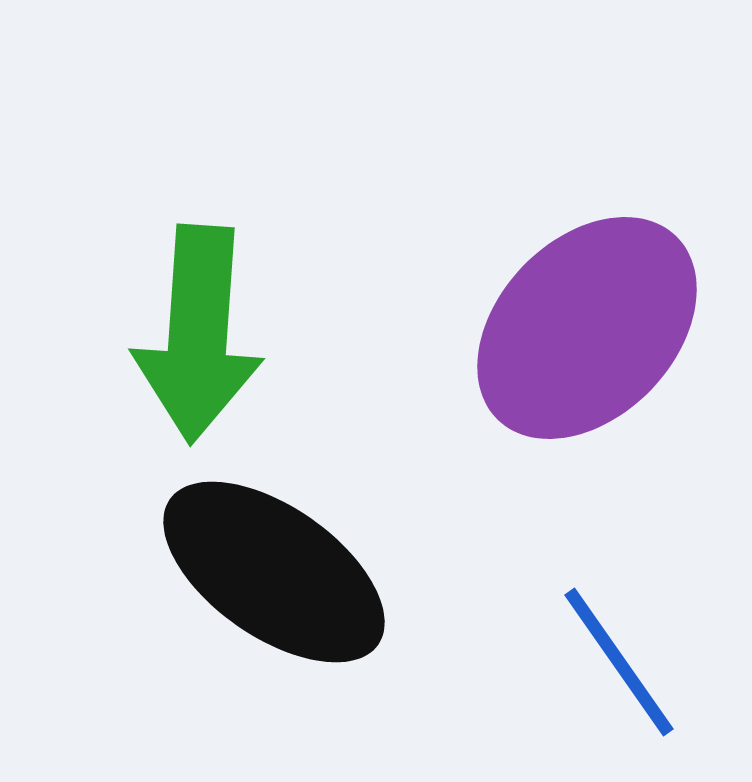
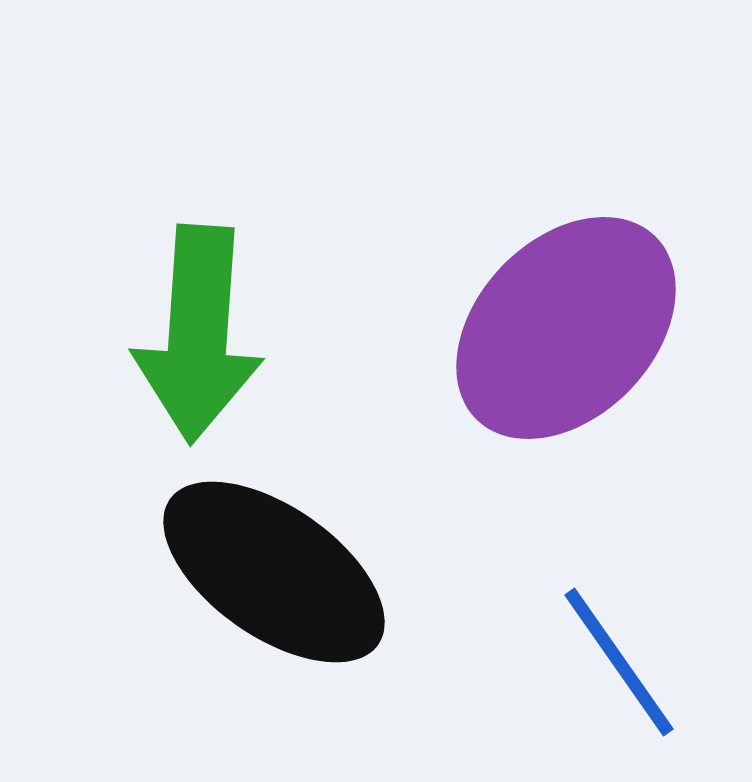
purple ellipse: moved 21 px left
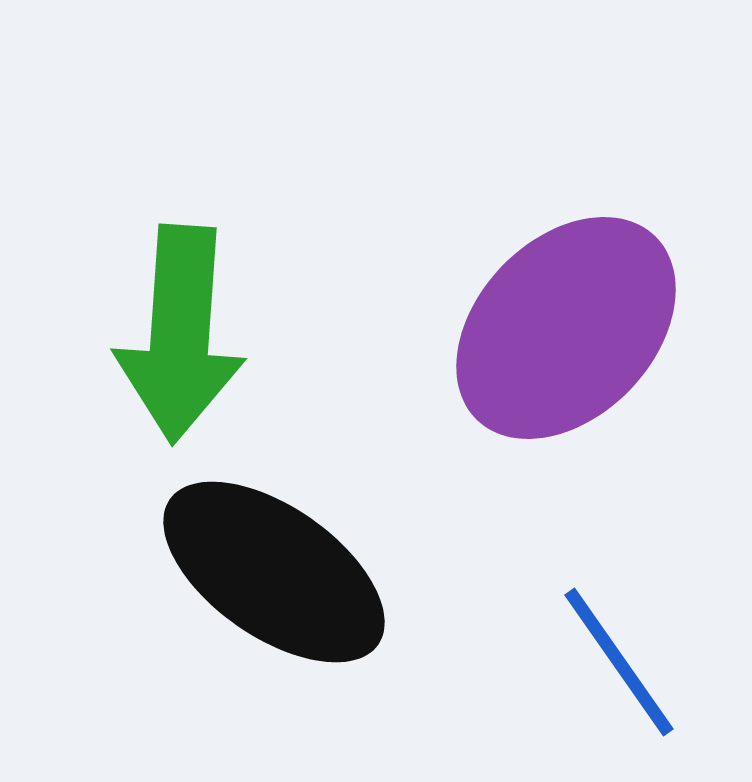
green arrow: moved 18 px left
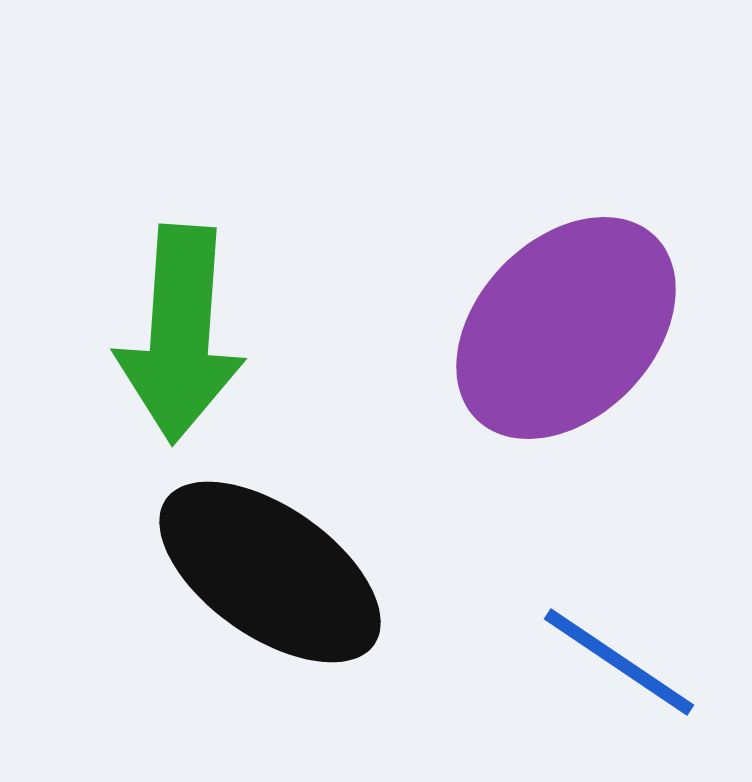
black ellipse: moved 4 px left
blue line: rotated 21 degrees counterclockwise
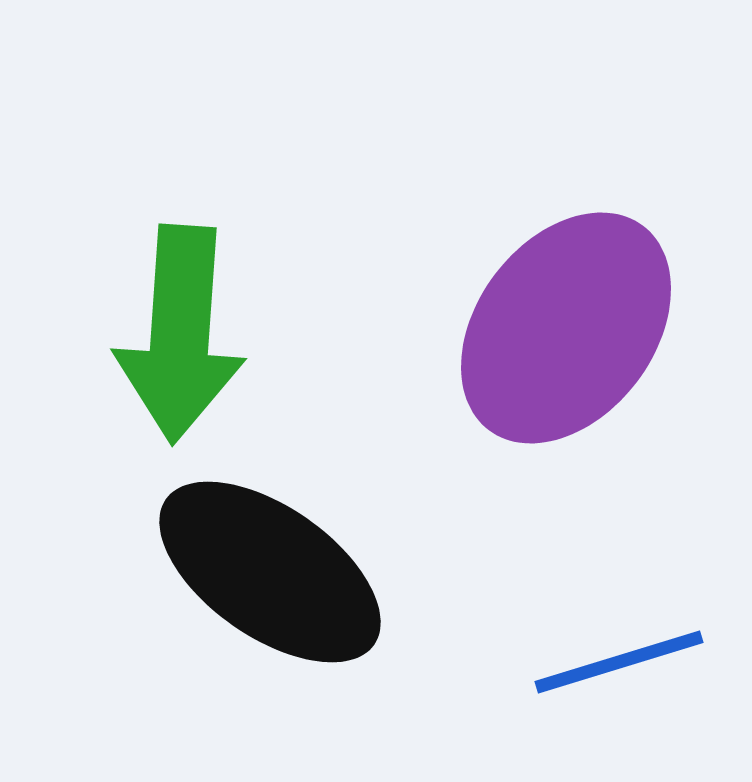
purple ellipse: rotated 7 degrees counterclockwise
blue line: rotated 51 degrees counterclockwise
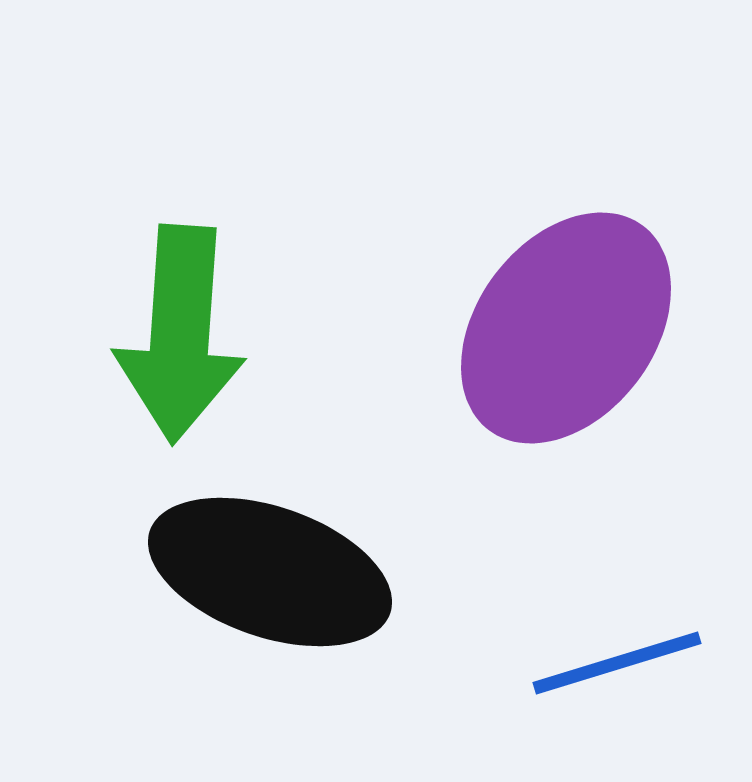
black ellipse: rotated 16 degrees counterclockwise
blue line: moved 2 px left, 1 px down
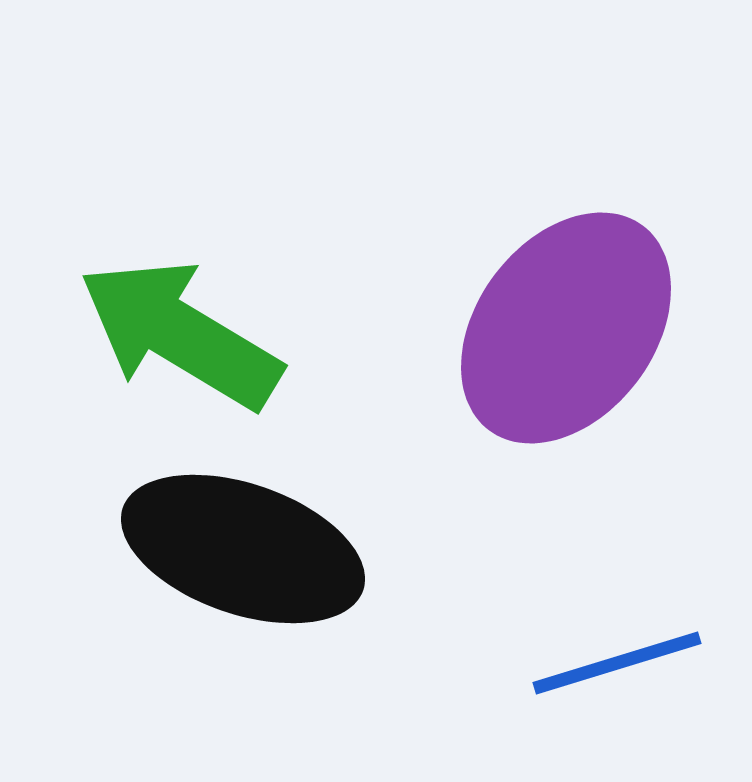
green arrow: rotated 117 degrees clockwise
black ellipse: moved 27 px left, 23 px up
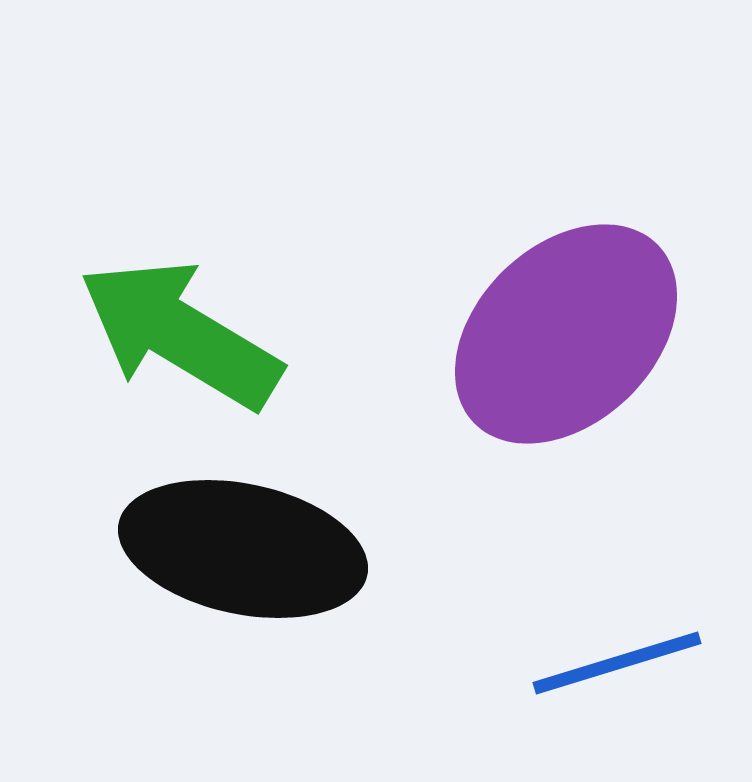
purple ellipse: moved 6 px down; rotated 9 degrees clockwise
black ellipse: rotated 7 degrees counterclockwise
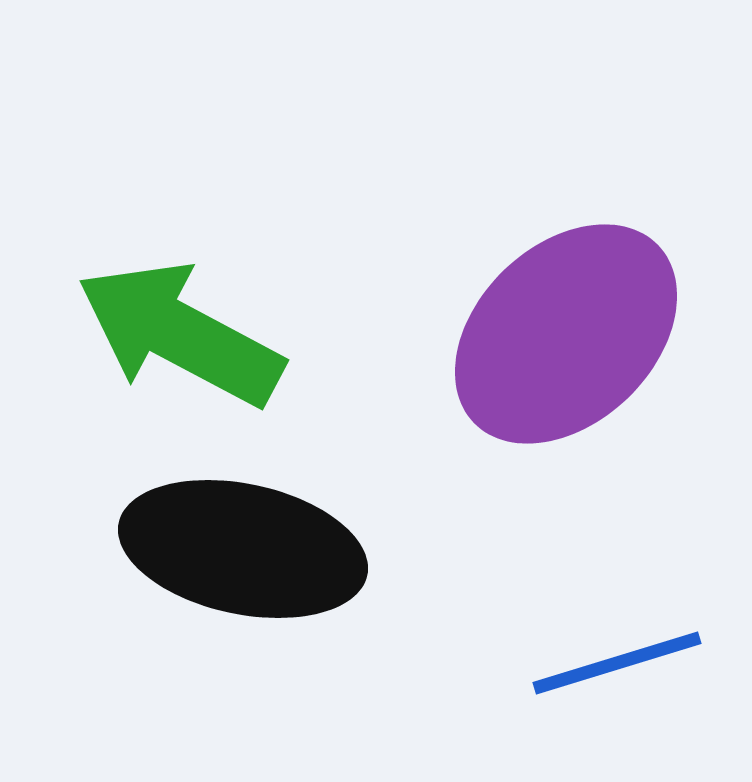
green arrow: rotated 3 degrees counterclockwise
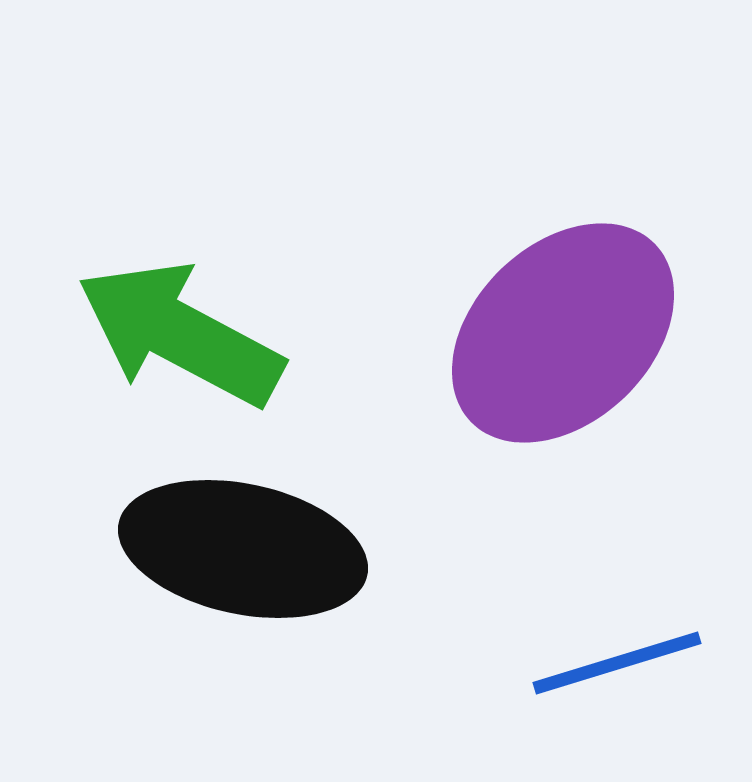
purple ellipse: moved 3 px left, 1 px up
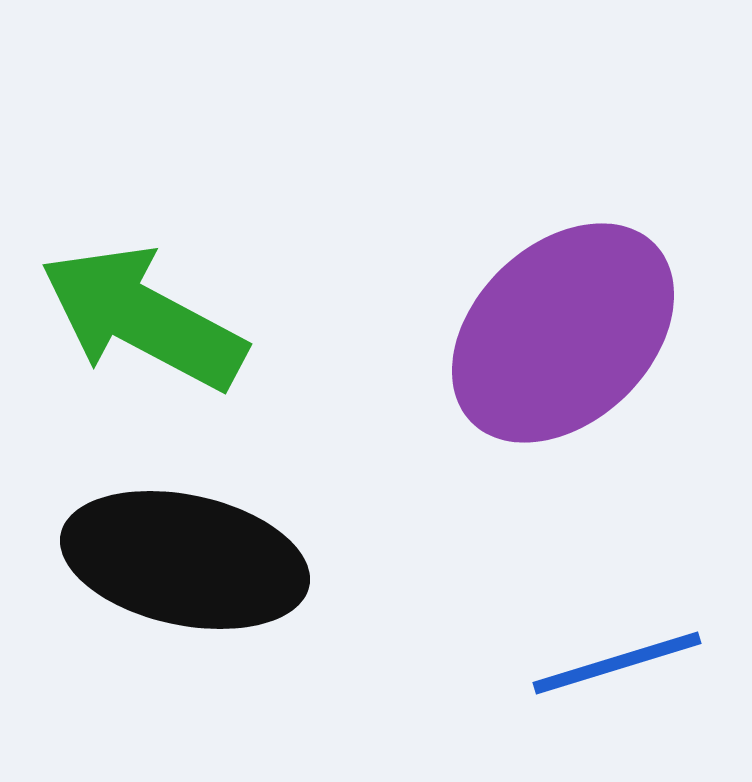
green arrow: moved 37 px left, 16 px up
black ellipse: moved 58 px left, 11 px down
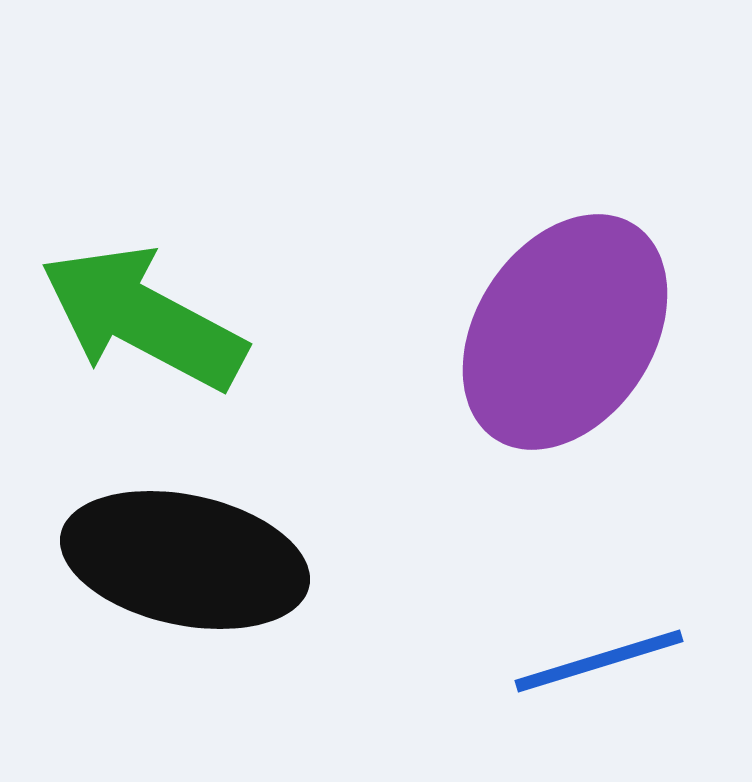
purple ellipse: moved 2 px right, 1 px up; rotated 13 degrees counterclockwise
blue line: moved 18 px left, 2 px up
